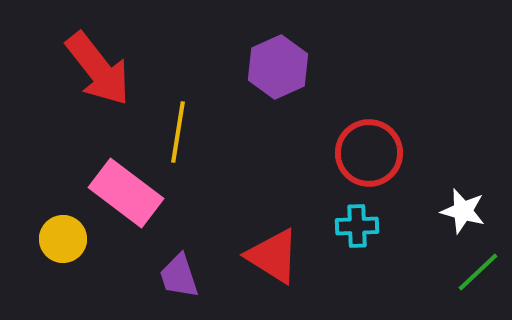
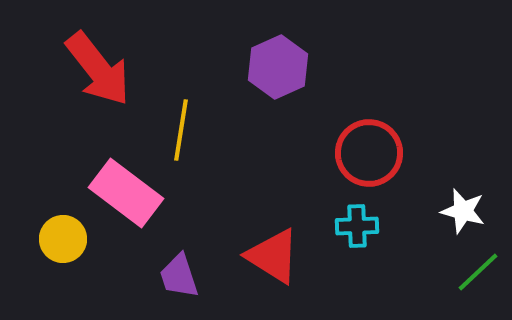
yellow line: moved 3 px right, 2 px up
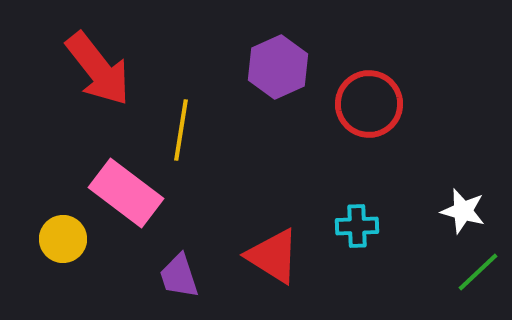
red circle: moved 49 px up
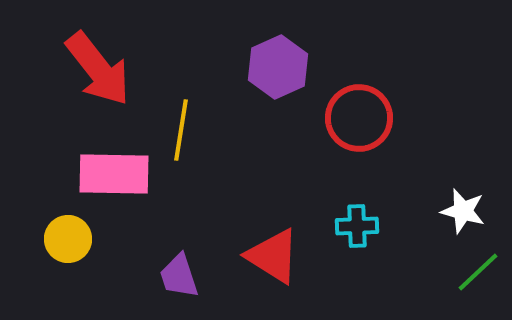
red circle: moved 10 px left, 14 px down
pink rectangle: moved 12 px left, 19 px up; rotated 36 degrees counterclockwise
yellow circle: moved 5 px right
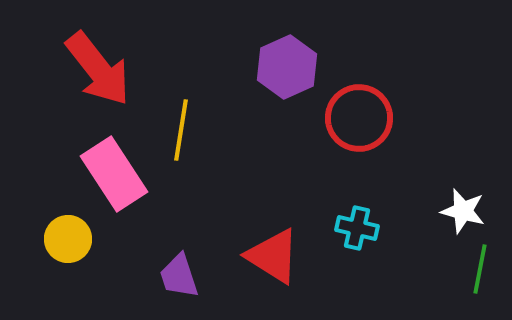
purple hexagon: moved 9 px right
pink rectangle: rotated 56 degrees clockwise
cyan cross: moved 2 px down; rotated 15 degrees clockwise
green line: moved 2 px right, 3 px up; rotated 36 degrees counterclockwise
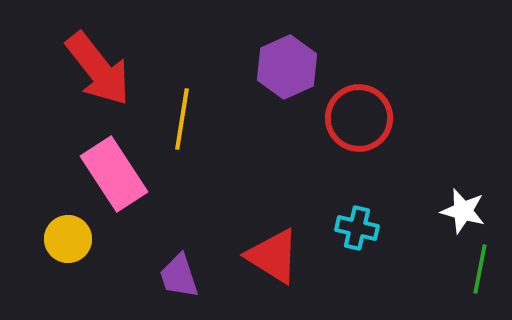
yellow line: moved 1 px right, 11 px up
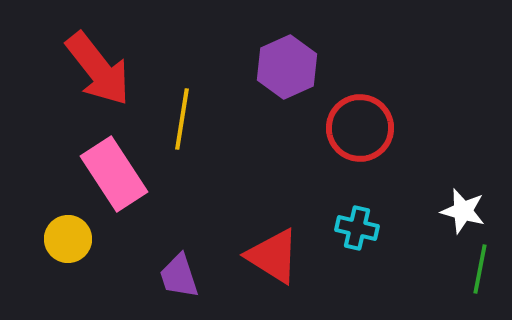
red circle: moved 1 px right, 10 px down
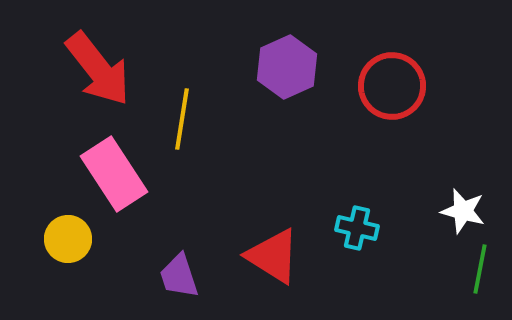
red circle: moved 32 px right, 42 px up
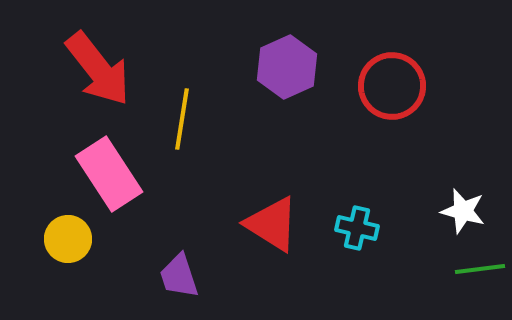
pink rectangle: moved 5 px left
red triangle: moved 1 px left, 32 px up
green line: rotated 72 degrees clockwise
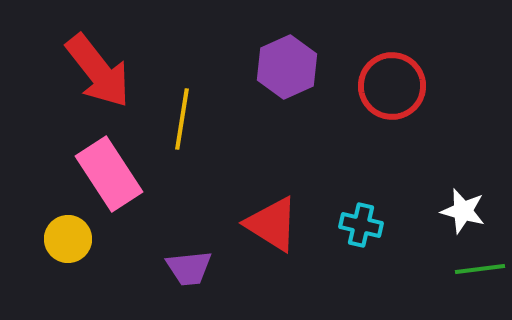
red arrow: moved 2 px down
cyan cross: moved 4 px right, 3 px up
purple trapezoid: moved 10 px right, 8 px up; rotated 78 degrees counterclockwise
